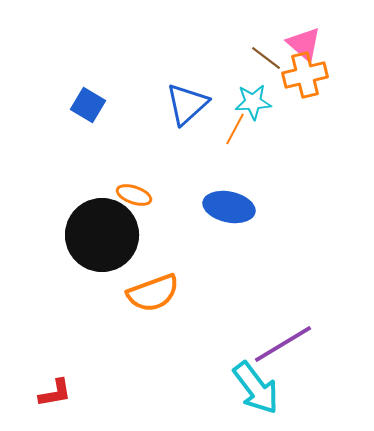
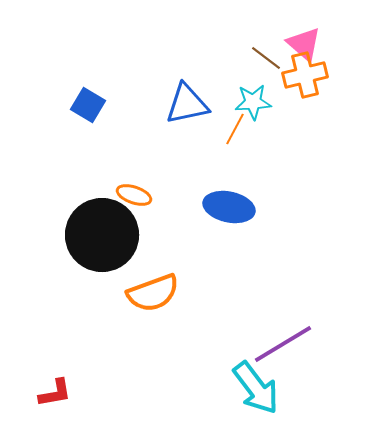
blue triangle: rotated 30 degrees clockwise
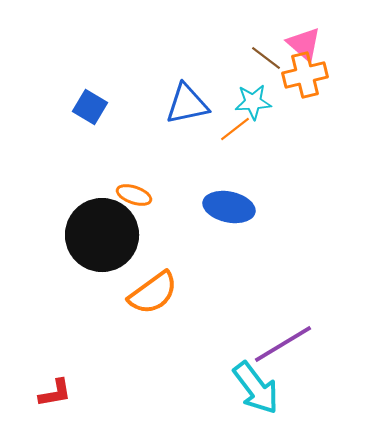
blue square: moved 2 px right, 2 px down
orange line: rotated 24 degrees clockwise
orange semicircle: rotated 16 degrees counterclockwise
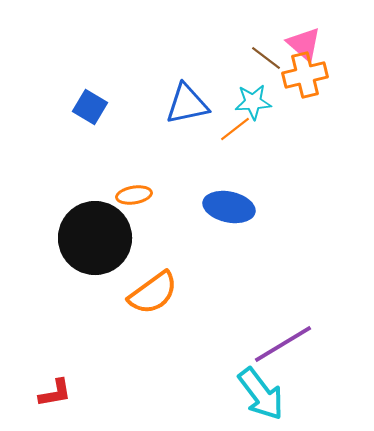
orange ellipse: rotated 28 degrees counterclockwise
black circle: moved 7 px left, 3 px down
cyan arrow: moved 5 px right, 6 px down
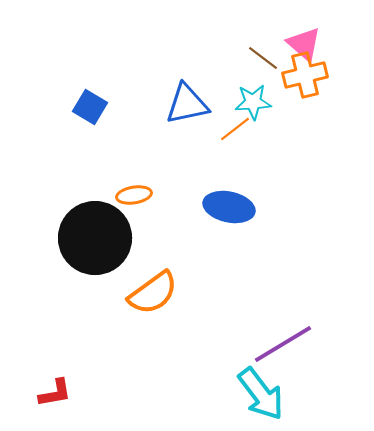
brown line: moved 3 px left
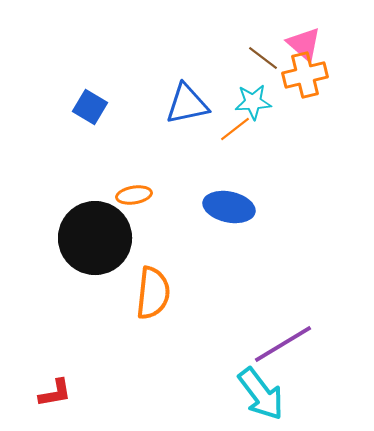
orange semicircle: rotated 48 degrees counterclockwise
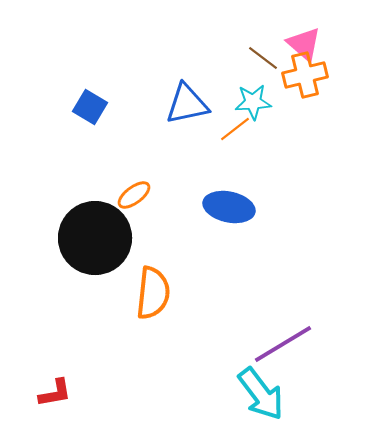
orange ellipse: rotated 28 degrees counterclockwise
